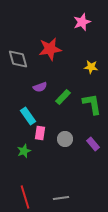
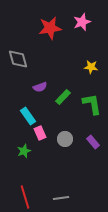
red star: moved 21 px up
pink rectangle: rotated 32 degrees counterclockwise
purple rectangle: moved 2 px up
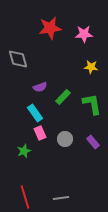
pink star: moved 2 px right, 12 px down; rotated 18 degrees clockwise
cyan rectangle: moved 7 px right, 3 px up
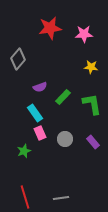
gray diamond: rotated 55 degrees clockwise
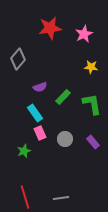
pink star: rotated 24 degrees counterclockwise
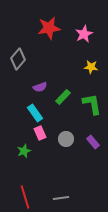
red star: moved 1 px left
gray circle: moved 1 px right
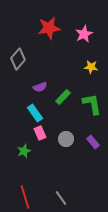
gray line: rotated 63 degrees clockwise
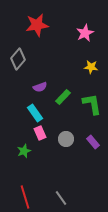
red star: moved 12 px left, 3 px up
pink star: moved 1 px right, 1 px up
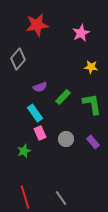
pink star: moved 4 px left
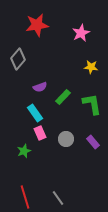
gray line: moved 3 px left
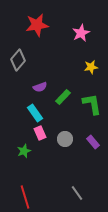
gray diamond: moved 1 px down
yellow star: rotated 16 degrees counterclockwise
gray circle: moved 1 px left
gray line: moved 19 px right, 5 px up
